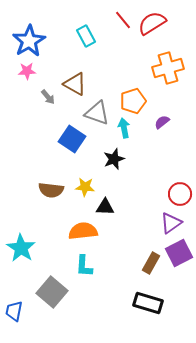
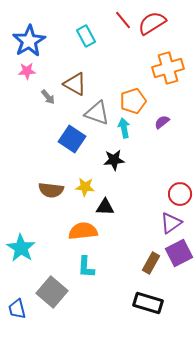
black star: moved 1 px down; rotated 15 degrees clockwise
cyan L-shape: moved 2 px right, 1 px down
blue trapezoid: moved 3 px right, 2 px up; rotated 25 degrees counterclockwise
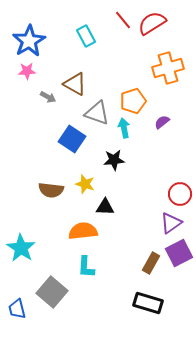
gray arrow: rotated 21 degrees counterclockwise
yellow star: moved 3 px up; rotated 12 degrees clockwise
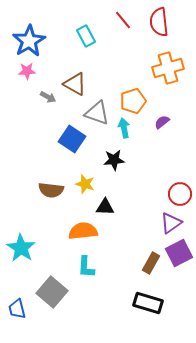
red semicircle: moved 7 px right, 1 px up; rotated 64 degrees counterclockwise
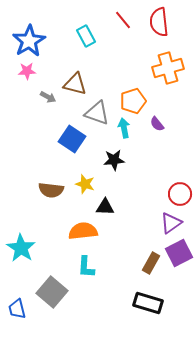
brown triangle: rotated 15 degrees counterclockwise
purple semicircle: moved 5 px left, 2 px down; rotated 91 degrees counterclockwise
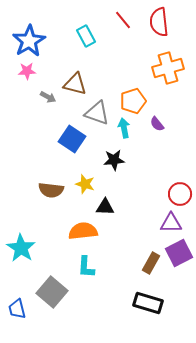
purple triangle: rotated 35 degrees clockwise
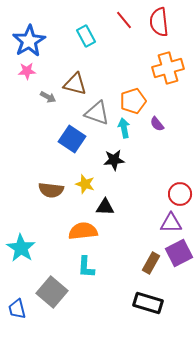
red line: moved 1 px right
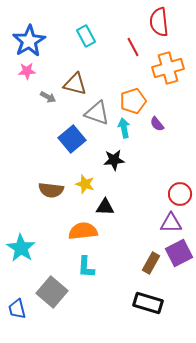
red line: moved 9 px right, 27 px down; rotated 12 degrees clockwise
blue square: rotated 16 degrees clockwise
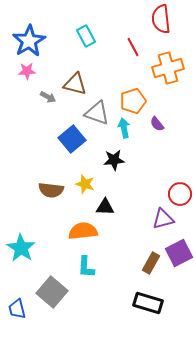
red semicircle: moved 2 px right, 3 px up
purple triangle: moved 8 px left, 4 px up; rotated 15 degrees counterclockwise
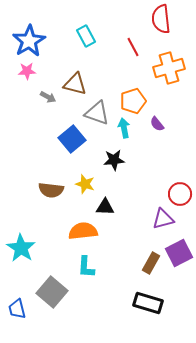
orange cross: moved 1 px right
